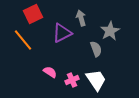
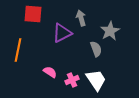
red square: rotated 30 degrees clockwise
orange line: moved 5 px left, 10 px down; rotated 50 degrees clockwise
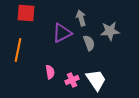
red square: moved 7 px left, 1 px up
gray star: rotated 24 degrees clockwise
gray semicircle: moved 7 px left, 6 px up
pink semicircle: rotated 48 degrees clockwise
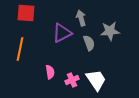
orange line: moved 2 px right, 1 px up
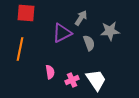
gray arrow: rotated 49 degrees clockwise
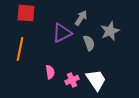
gray star: rotated 18 degrees counterclockwise
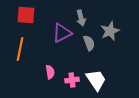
red square: moved 2 px down
gray arrow: rotated 133 degrees clockwise
pink cross: rotated 16 degrees clockwise
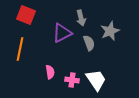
red square: rotated 18 degrees clockwise
pink cross: rotated 16 degrees clockwise
